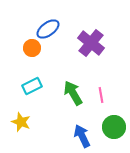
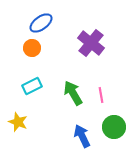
blue ellipse: moved 7 px left, 6 px up
yellow star: moved 3 px left
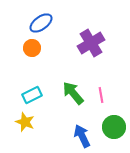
purple cross: rotated 20 degrees clockwise
cyan rectangle: moved 9 px down
green arrow: rotated 10 degrees counterclockwise
yellow star: moved 7 px right
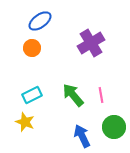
blue ellipse: moved 1 px left, 2 px up
green arrow: moved 2 px down
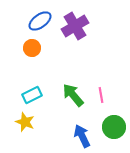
purple cross: moved 16 px left, 17 px up
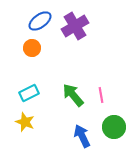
cyan rectangle: moved 3 px left, 2 px up
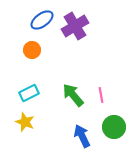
blue ellipse: moved 2 px right, 1 px up
orange circle: moved 2 px down
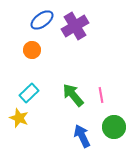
cyan rectangle: rotated 18 degrees counterclockwise
yellow star: moved 6 px left, 4 px up
